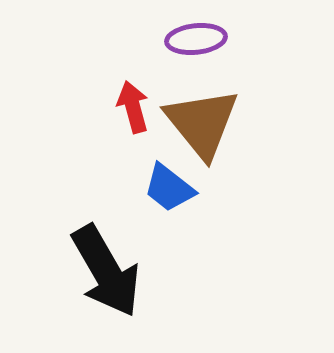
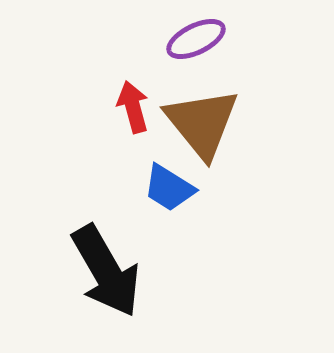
purple ellipse: rotated 20 degrees counterclockwise
blue trapezoid: rotated 6 degrees counterclockwise
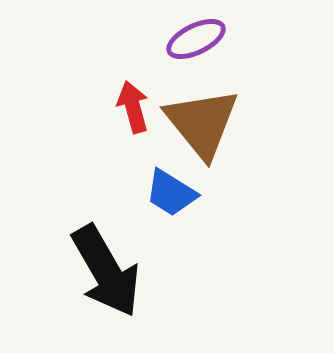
blue trapezoid: moved 2 px right, 5 px down
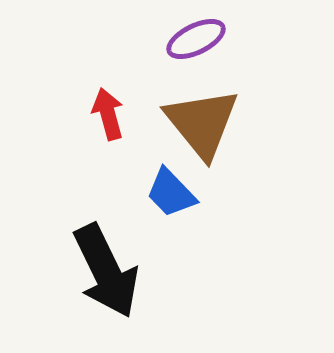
red arrow: moved 25 px left, 7 px down
blue trapezoid: rotated 14 degrees clockwise
black arrow: rotated 4 degrees clockwise
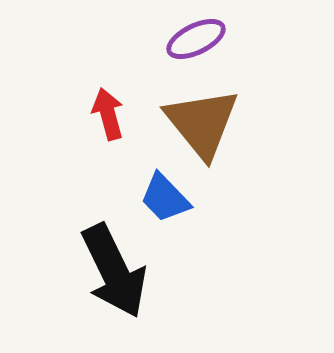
blue trapezoid: moved 6 px left, 5 px down
black arrow: moved 8 px right
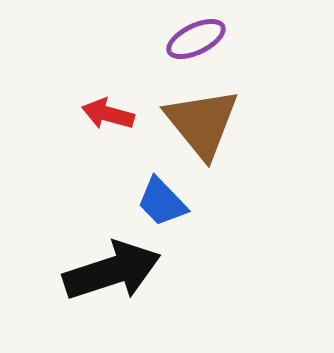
red arrow: rotated 60 degrees counterclockwise
blue trapezoid: moved 3 px left, 4 px down
black arrow: moved 2 px left; rotated 82 degrees counterclockwise
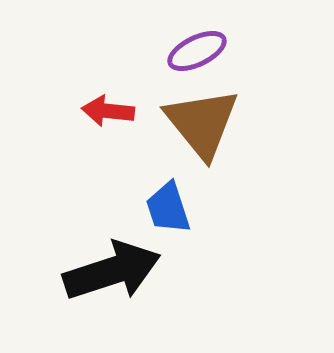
purple ellipse: moved 1 px right, 12 px down
red arrow: moved 3 px up; rotated 9 degrees counterclockwise
blue trapezoid: moved 6 px right, 6 px down; rotated 26 degrees clockwise
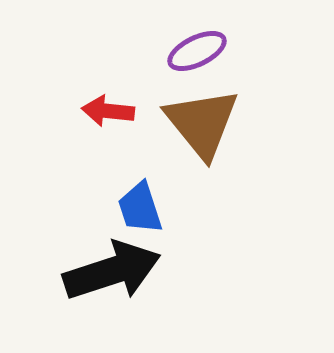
blue trapezoid: moved 28 px left
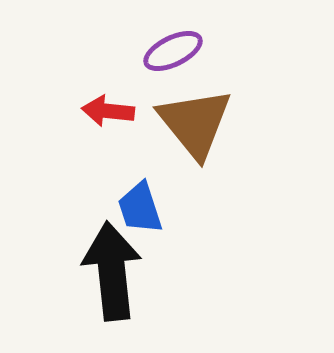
purple ellipse: moved 24 px left
brown triangle: moved 7 px left
black arrow: rotated 78 degrees counterclockwise
